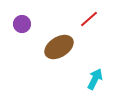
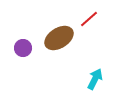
purple circle: moved 1 px right, 24 px down
brown ellipse: moved 9 px up
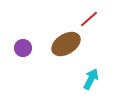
brown ellipse: moved 7 px right, 6 px down
cyan arrow: moved 4 px left
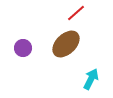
red line: moved 13 px left, 6 px up
brown ellipse: rotated 12 degrees counterclockwise
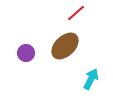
brown ellipse: moved 1 px left, 2 px down
purple circle: moved 3 px right, 5 px down
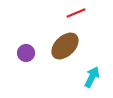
red line: rotated 18 degrees clockwise
cyan arrow: moved 1 px right, 2 px up
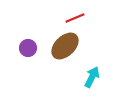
red line: moved 1 px left, 5 px down
purple circle: moved 2 px right, 5 px up
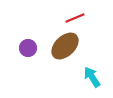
cyan arrow: rotated 60 degrees counterclockwise
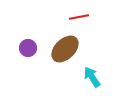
red line: moved 4 px right, 1 px up; rotated 12 degrees clockwise
brown ellipse: moved 3 px down
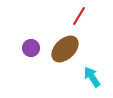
red line: moved 1 px up; rotated 48 degrees counterclockwise
purple circle: moved 3 px right
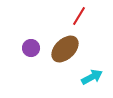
cyan arrow: rotated 95 degrees clockwise
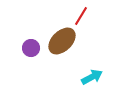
red line: moved 2 px right
brown ellipse: moved 3 px left, 8 px up
